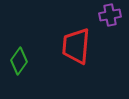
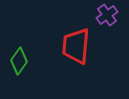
purple cross: moved 3 px left; rotated 25 degrees counterclockwise
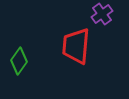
purple cross: moved 5 px left, 1 px up
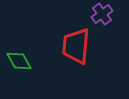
green diamond: rotated 64 degrees counterclockwise
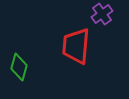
green diamond: moved 6 px down; rotated 44 degrees clockwise
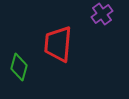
red trapezoid: moved 18 px left, 2 px up
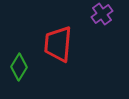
green diamond: rotated 16 degrees clockwise
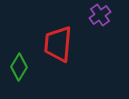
purple cross: moved 2 px left, 1 px down
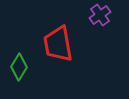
red trapezoid: rotated 15 degrees counterclockwise
